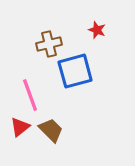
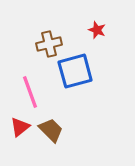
pink line: moved 3 px up
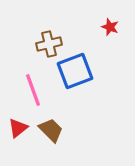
red star: moved 13 px right, 3 px up
blue square: rotated 6 degrees counterclockwise
pink line: moved 3 px right, 2 px up
red triangle: moved 2 px left, 1 px down
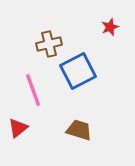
red star: rotated 30 degrees clockwise
blue square: moved 3 px right; rotated 6 degrees counterclockwise
brown trapezoid: moved 28 px right; rotated 28 degrees counterclockwise
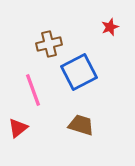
blue square: moved 1 px right, 1 px down
brown trapezoid: moved 2 px right, 5 px up
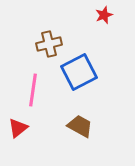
red star: moved 6 px left, 12 px up
pink line: rotated 28 degrees clockwise
brown trapezoid: moved 1 px left, 1 px down; rotated 12 degrees clockwise
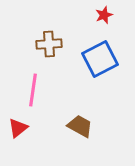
brown cross: rotated 10 degrees clockwise
blue square: moved 21 px right, 13 px up
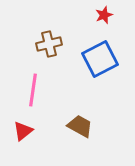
brown cross: rotated 10 degrees counterclockwise
red triangle: moved 5 px right, 3 px down
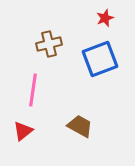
red star: moved 1 px right, 3 px down
blue square: rotated 6 degrees clockwise
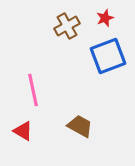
brown cross: moved 18 px right, 18 px up; rotated 15 degrees counterclockwise
blue square: moved 8 px right, 3 px up
pink line: rotated 20 degrees counterclockwise
red triangle: rotated 50 degrees counterclockwise
